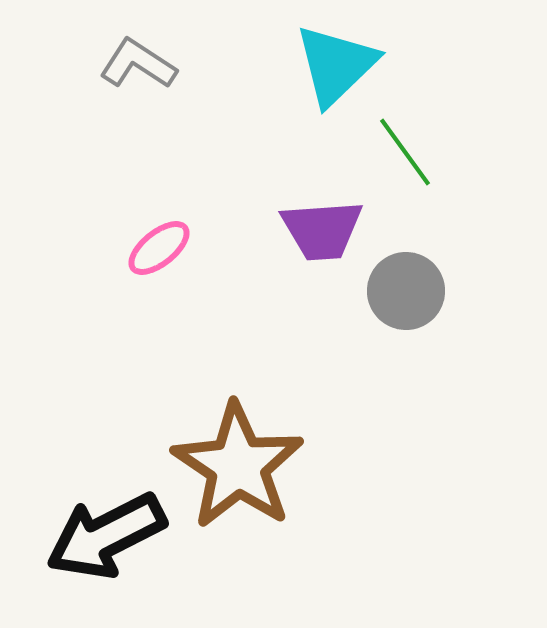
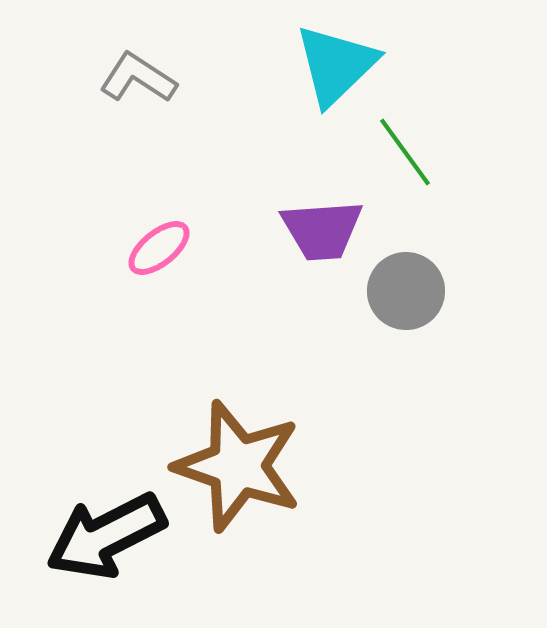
gray L-shape: moved 14 px down
brown star: rotated 15 degrees counterclockwise
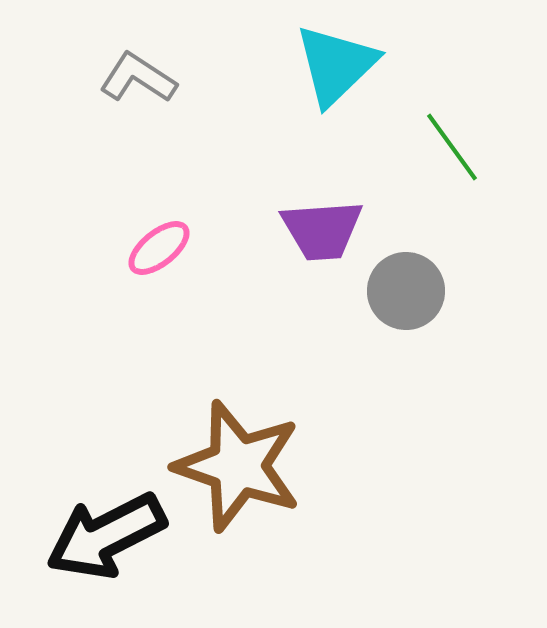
green line: moved 47 px right, 5 px up
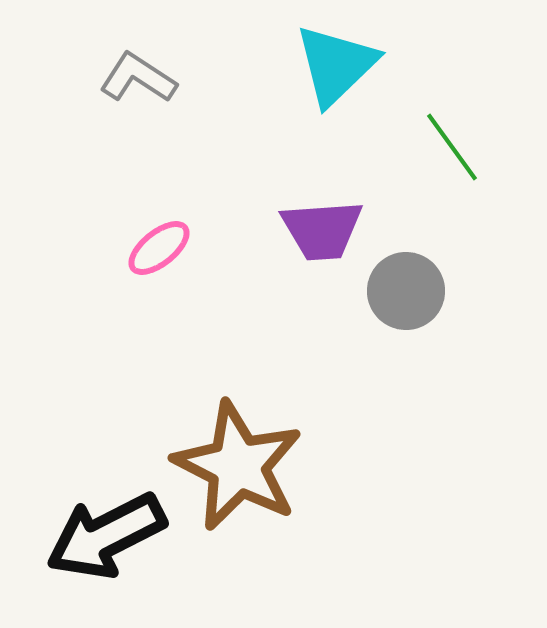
brown star: rotated 8 degrees clockwise
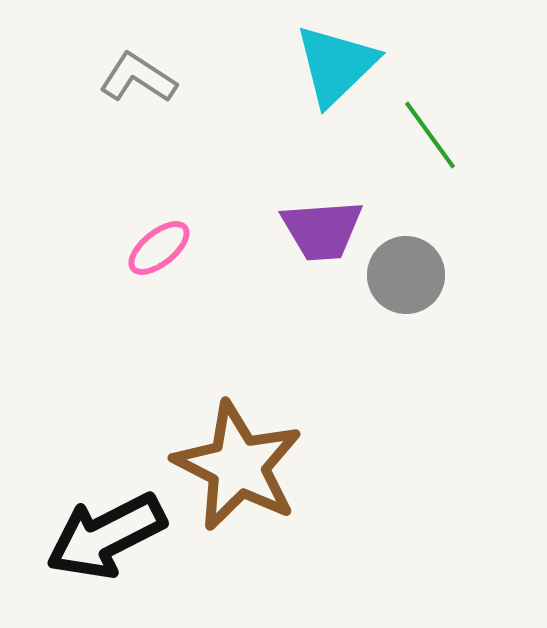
green line: moved 22 px left, 12 px up
gray circle: moved 16 px up
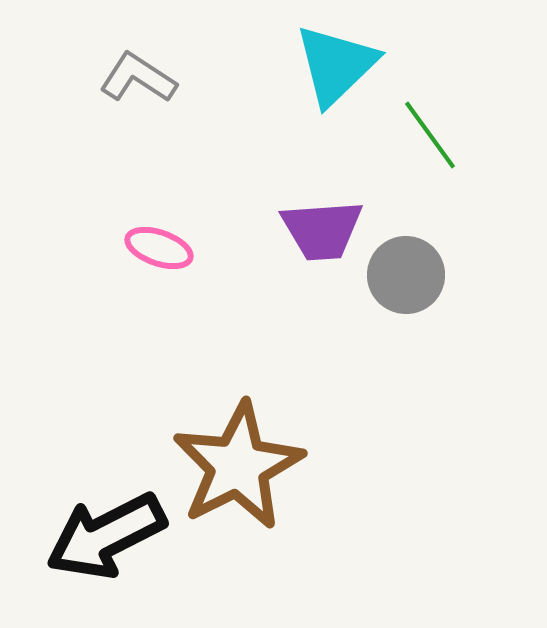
pink ellipse: rotated 58 degrees clockwise
brown star: rotated 18 degrees clockwise
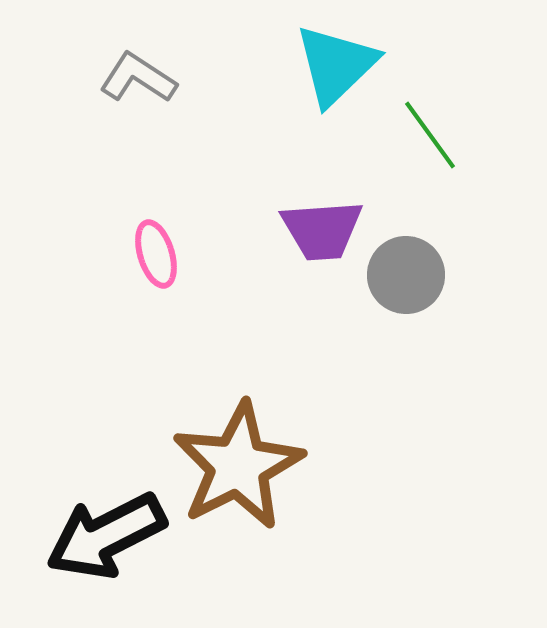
pink ellipse: moved 3 px left, 6 px down; rotated 54 degrees clockwise
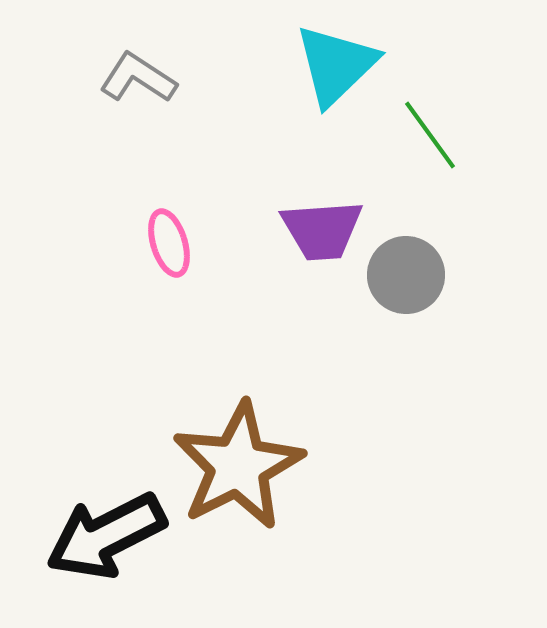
pink ellipse: moved 13 px right, 11 px up
